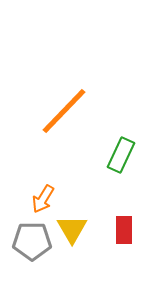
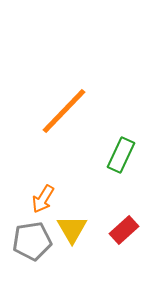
red rectangle: rotated 48 degrees clockwise
gray pentagon: rotated 9 degrees counterclockwise
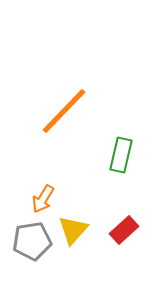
green rectangle: rotated 12 degrees counterclockwise
yellow triangle: moved 1 px right, 1 px down; rotated 12 degrees clockwise
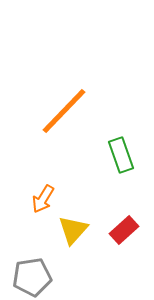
green rectangle: rotated 32 degrees counterclockwise
gray pentagon: moved 36 px down
